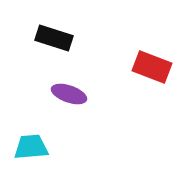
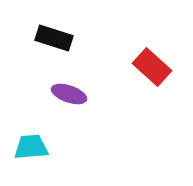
red rectangle: rotated 21 degrees clockwise
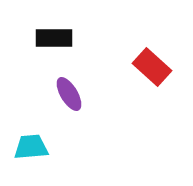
black rectangle: rotated 18 degrees counterclockwise
purple ellipse: rotated 40 degrees clockwise
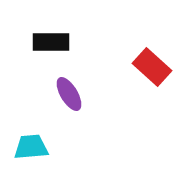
black rectangle: moved 3 px left, 4 px down
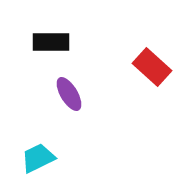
cyan trapezoid: moved 7 px right, 11 px down; rotated 21 degrees counterclockwise
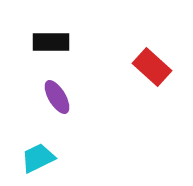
purple ellipse: moved 12 px left, 3 px down
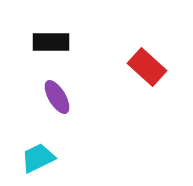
red rectangle: moved 5 px left
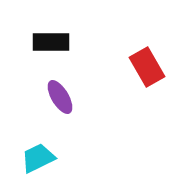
red rectangle: rotated 18 degrees clockwise
purple ellipse: moved 3 px right
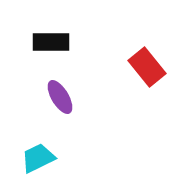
red rectangle: rotated 9 degrees counterclockwise
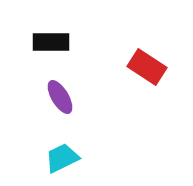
red rectangle: rotated 18 degrees counterclockwise
cyan trapezoid: moved 24 px right
